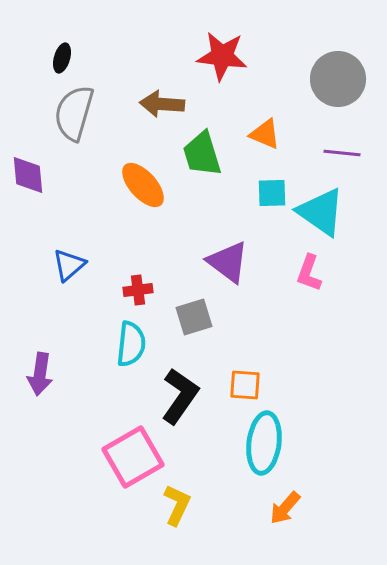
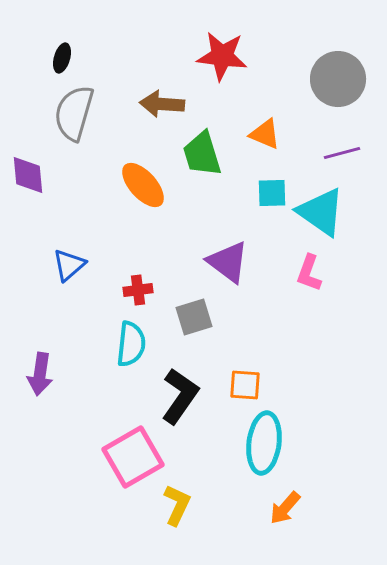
purple line: rotated 21 degrees counterclockwise
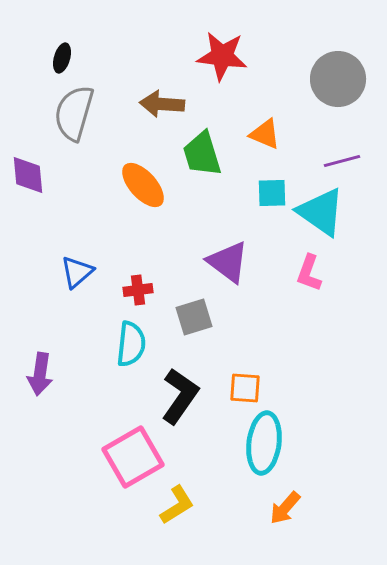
purple line: moved 8 px down
blue triangle: moved 8 px right, 7 px down
orange square: moved 3 px down
yellow L-shape: rotated 33 degrees clockwise
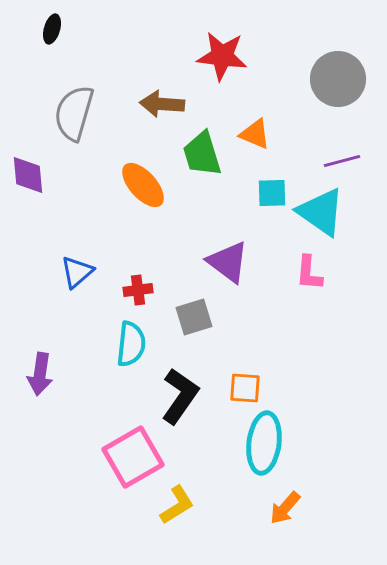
black ellipse: moved 10 px left, 29 px up
orange triangle: moved 10 px left
pink L-shape: rotated 15 degrees counterclockwise
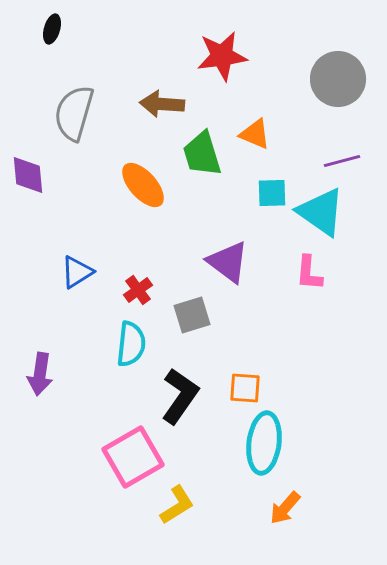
red star: rotated 15 degrees counterclockwise
blue triangle: rotated 9 degrees clockwise
red cross: rotated 28 degrees counterclockwise
gray square: moved 2 px left, 2 px up
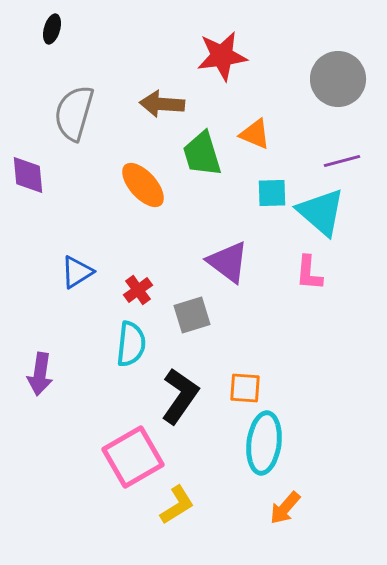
cyan triangle: rotated 6 degrees clockwise
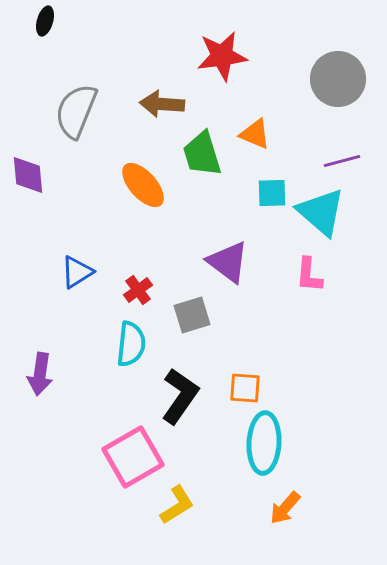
black ellipse: moved 7 px left, 8 px up
gray semicircle: moved 2 px right, 2 px up; rotated 6 degrees clockwise
pink L-shape: moved 2 px down
cyan ellipse: rotated 4 degrees counterclockwise
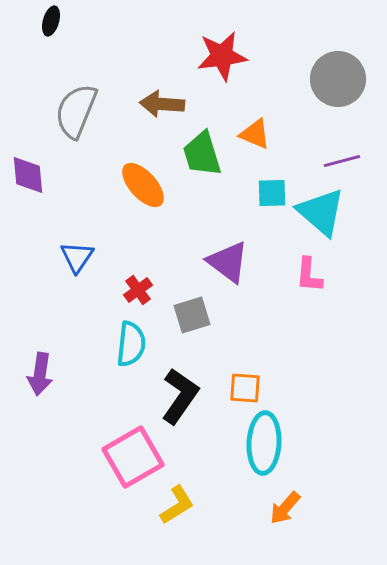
black ellipse: moved 6 px right
blue triangle: moved 15 px up; rotated 24 degrees counterclockwise
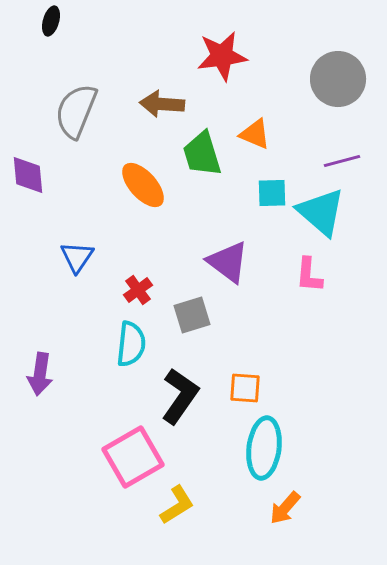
cyan ellipse: moved 5 px down; rotated 4 degrees clockwise
